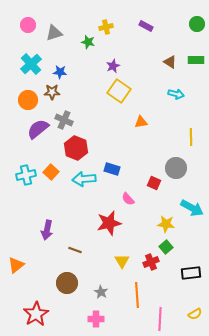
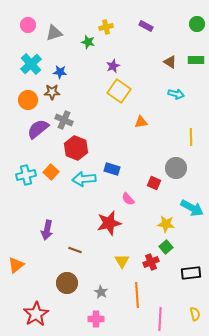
yellow semicircle at (195, 314): rotated 72 degrees counterclockwise
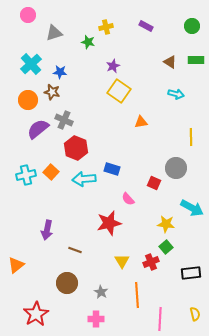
green circle at (197, 24): moved 5 px left, 2 px down
pink circle at (28, 25): moved 10 px up
brown star at (52, 92): rotated 14 degrees clockwise
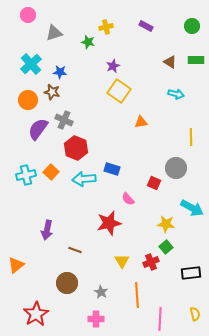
purple semicircle at (38, 129): rotated 15 degrees counterclockwise
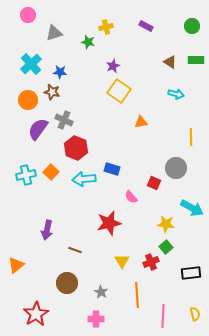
pink semicircle at (128, 199): moved 3 px right, 2 px up
pink line at (160, 319): moved 3 px right, 3 px up
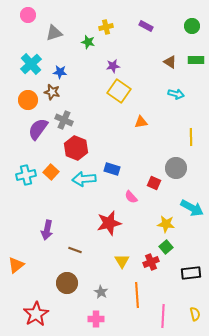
purple star at (113, 66): rotated 16 degrees clockwise
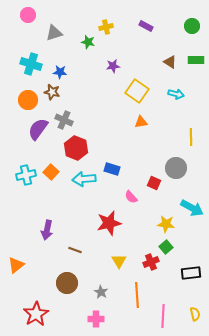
cyan cross at (31, 64): rotated 30 degrees counterclockwise
yellow square at (119, 91): moved 18 px right
yellow triangle at (122, 261): moved 3 px left
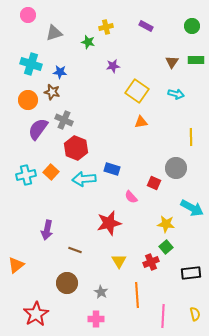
brown triangle at (170, 62): moved 2 px right; rotated 32 degrees clockwise
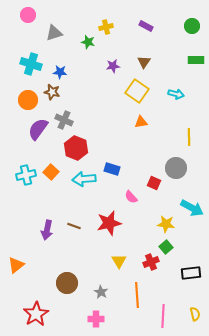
brown triangle at (172, 62): moved 28 px left
yellow line at (191, 137): moved 2 px left
brown line at (75, 250): moved 1 px left, 24 px up
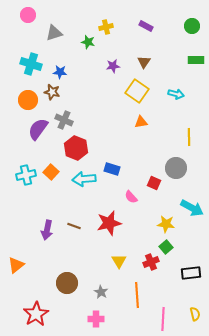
pink line at (163, 316): moved 3 px down
